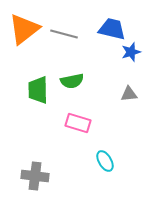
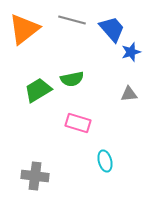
blue trapezoid: rotated 36 degrees clockwise
gray line: moved 8 px right, 14 px up
green semicircle: moved 2 px up
green trapezoid: rotated 60 degrees clockwise
cyan ellipse: rotated 15 degrees clockwise
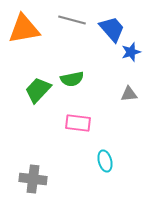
orange triangle: rotated 28 degrees clockwise
green trapezoid: rotated 16 degrees counterclockwise
pink rectangle: rotated 10 degrees counterclockwise
gray cross: moved 2 px left, 3 px down
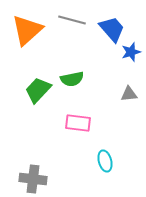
orange triangle: moved 3 px right, 1 px down; rotated 32 degrees counterclockwise
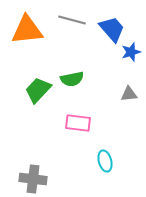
orange triangle: rotated 36 degrees clockwise
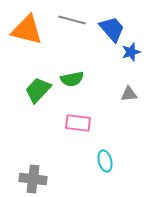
orange triangle: rotated 20 degrees clockwise
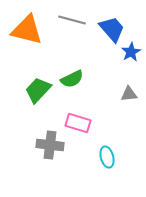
blue star: rotated 12 degrees counterclockwise
green semicircle: rotated 15 degrees counterclockwise
pink rectangle: rotated 10 degrees clockwise
cyan ellipse: moved 2 px right, 4 px up
gray cross: moved 17 px right, 34 px up
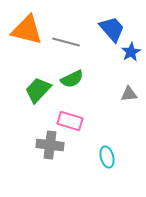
gray line: moved 6 px left, 22 px down
pink rectangle: moved 8 px left, 2 px up
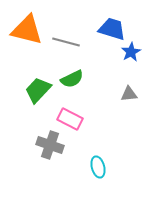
blue trapezoid: rotated 32 degrees counterclockwise
pink rectangle: moved 2 px up; rotated 10 degrees clockwise
gray cross: rotated 12 degrees clockwise
cyan ellipse: moved 9 px left, 10 px down
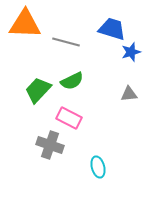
orange triangle: moved 2 px left, 6 px up; rotated 12 degrees counterclockwise
blue star: rotated 12 degrees clockwise
green semicircle: moved 2 px down
pink rectangle: moved 1 px left, 1 px up
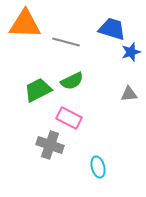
green trapezoid: rotated 20 degrees clockwise
